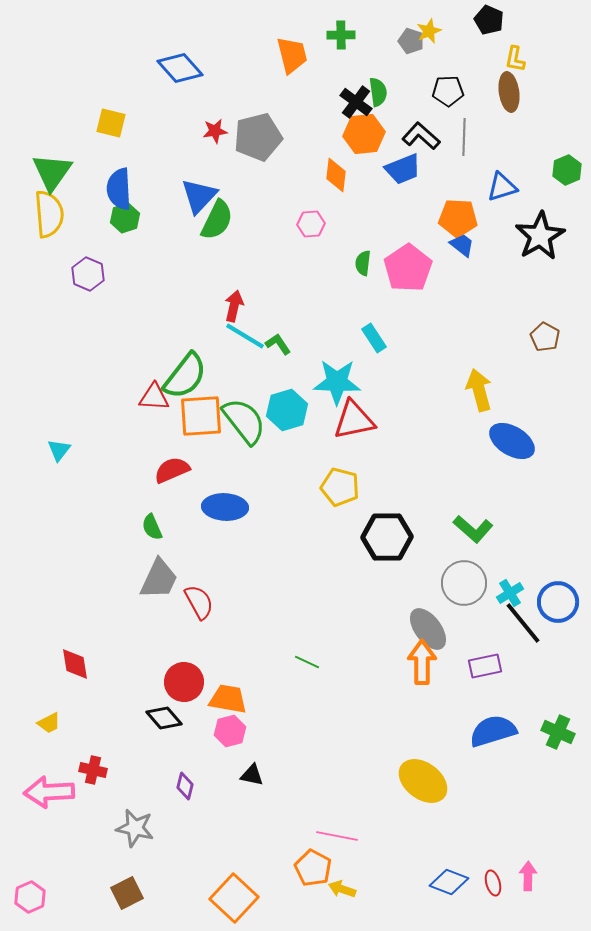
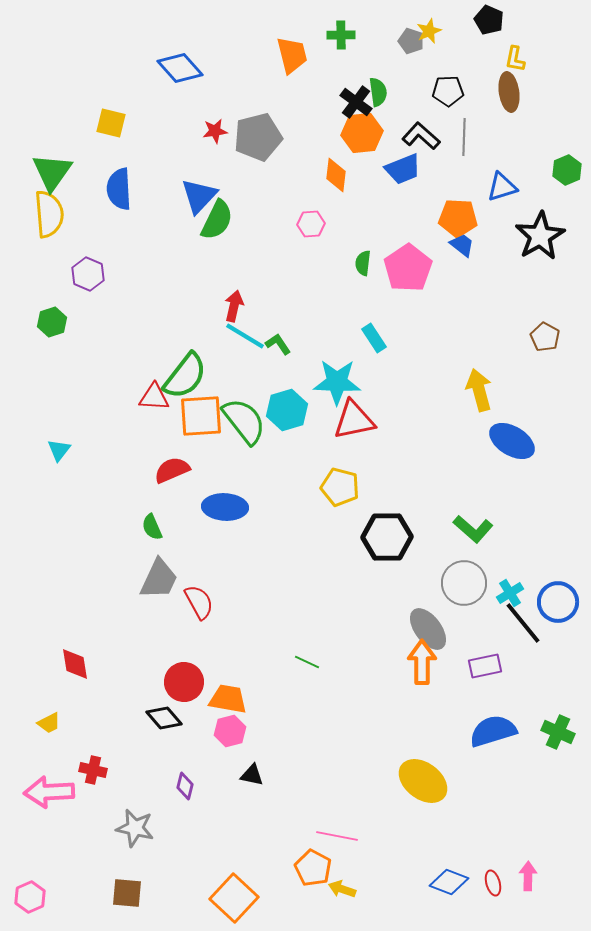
orange hexagon at (364, 134): moved 2 px left, 1 px up
green hexagon at (125, 218): moved 73 px left, 104 px down
brown square at (127, 893): rotated 32 degrees clockwise
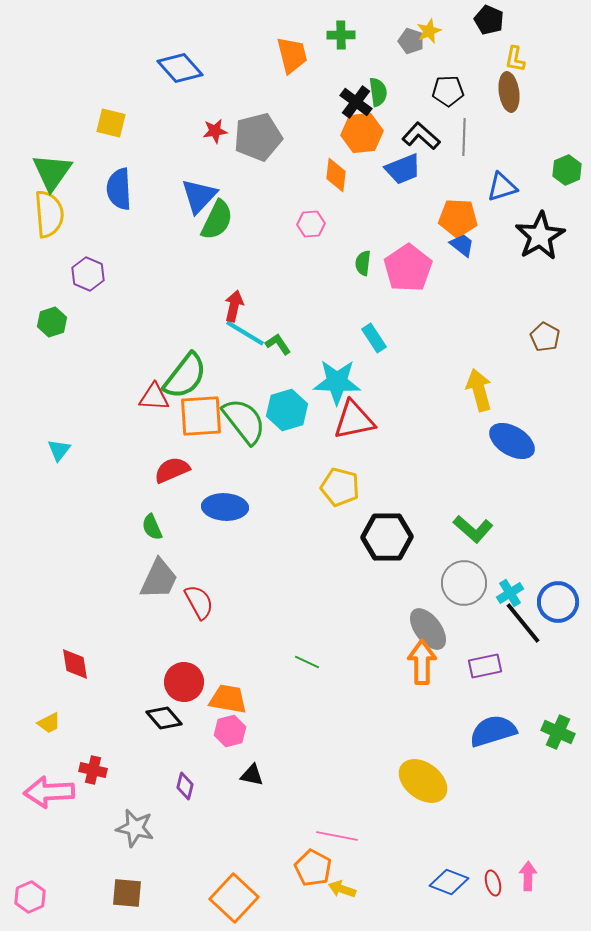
cyan line at (245, 336): moved 3 px up
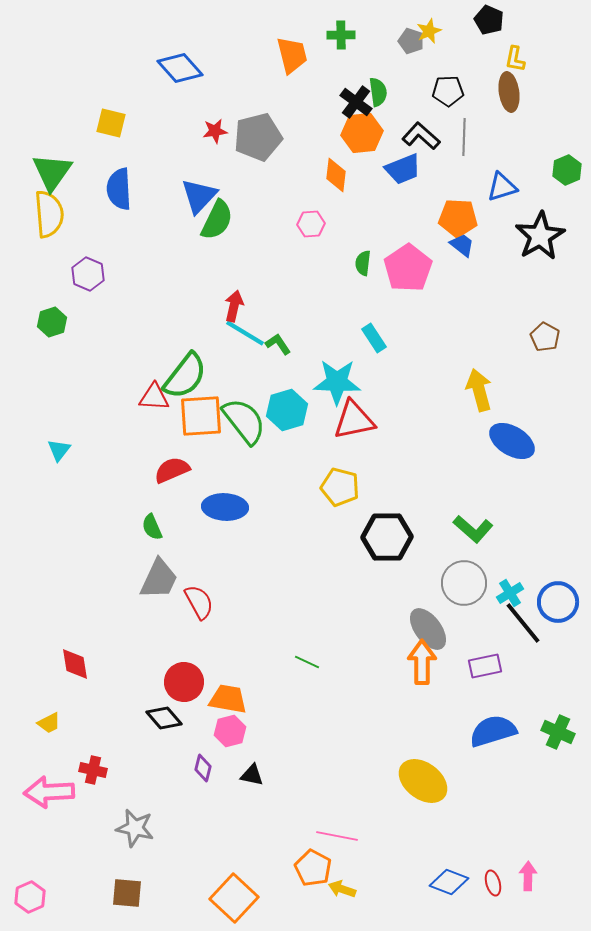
purple diamond at (185, 786): moved 18 px right, 18 px up
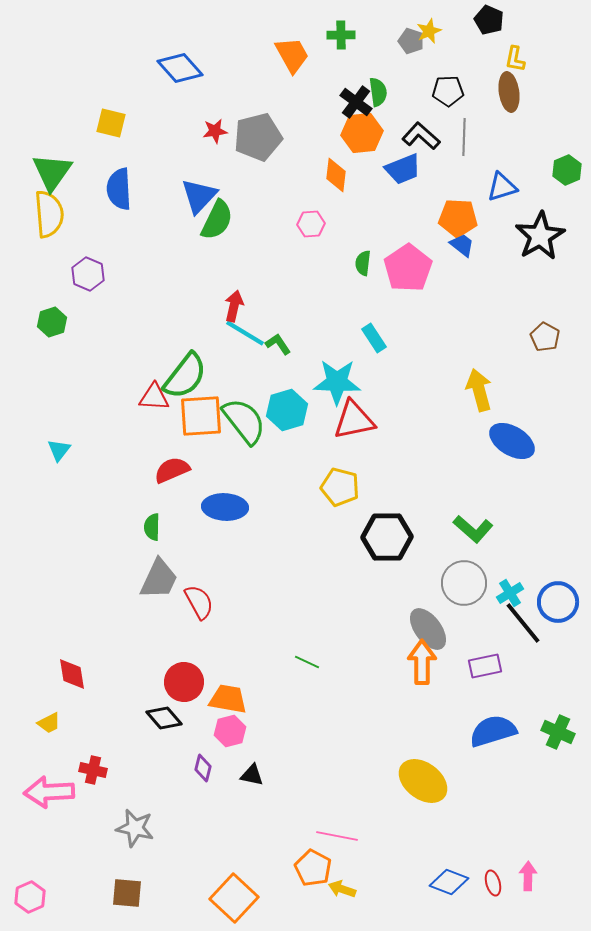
orange trapezoid at (292, 55): rotated 15 degrees counterclockwise
green semicircle at (152, 527): rotated 24 degrees clockwise
red diamond at (75, 664): moved 3 px left, 10 px down
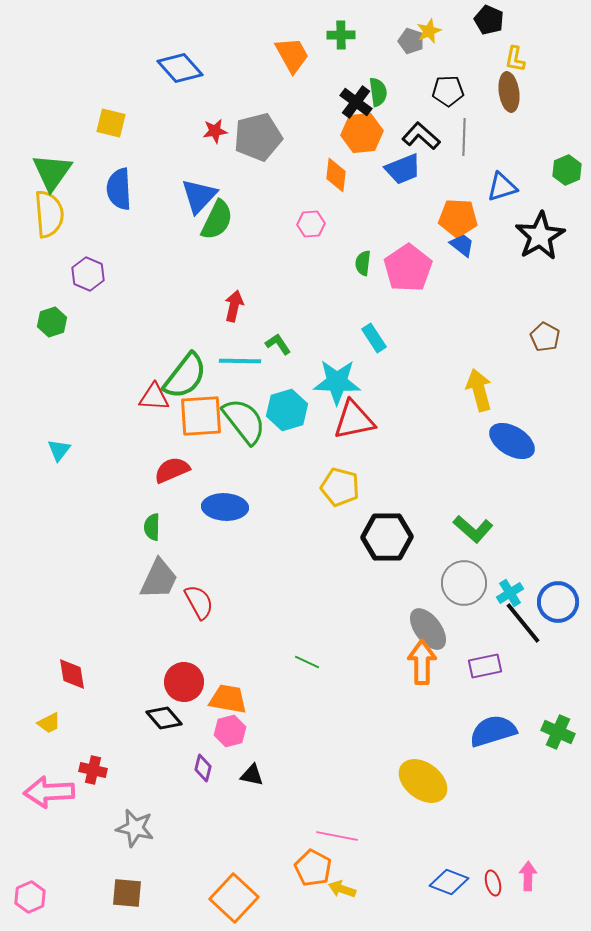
cyan line at (245, 333): moved 5 px left, 28 px down; rotated 30 degrees counterclockwise
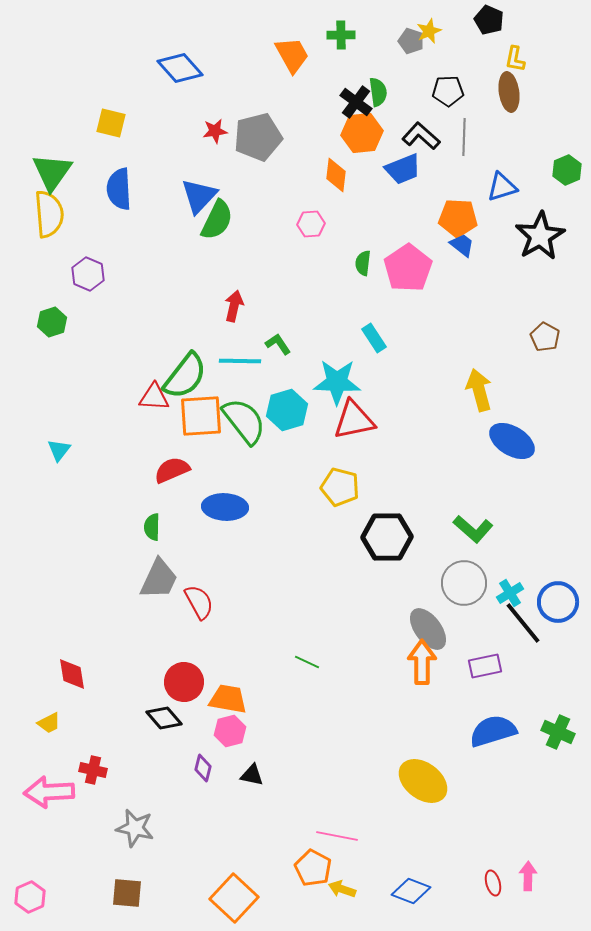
blue diamond at (449, 882): moved 38 px left, 9 px down
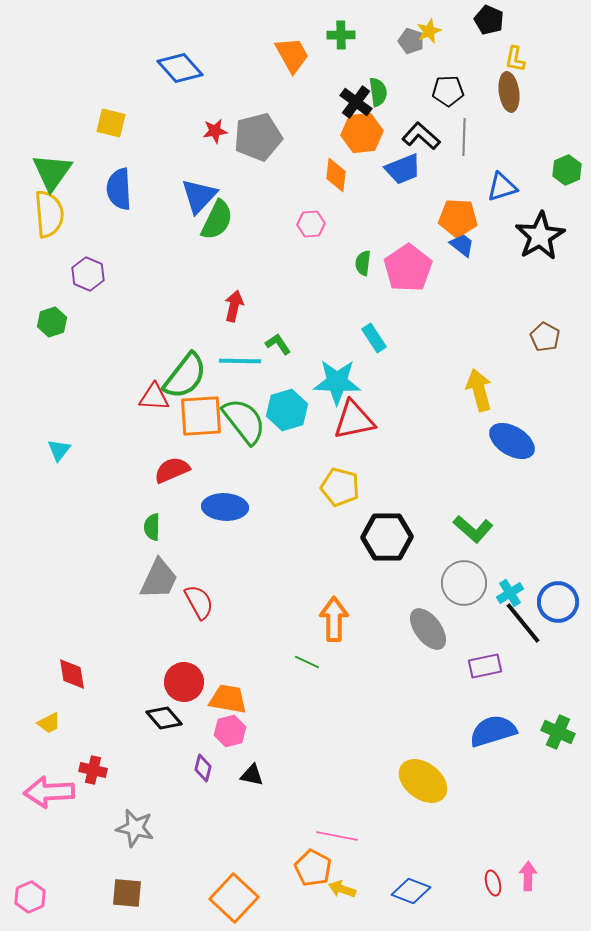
orange arrow at (422, 662): moved 88 px left, 43 px up
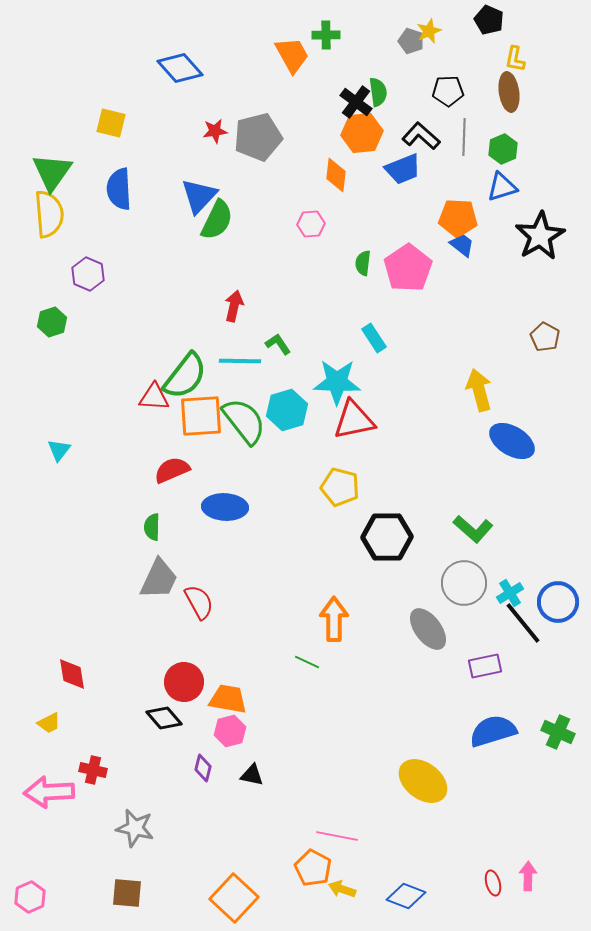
green cross at (341, 35): moved 15 px left
green hexagon at (567, 170): moved 64 px left, 21 px up
blue diamond at (411, 891): moved 5 px left, 5 px down
